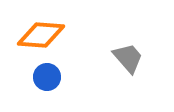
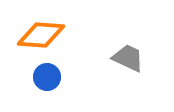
gray trapezoid: rotated 24 degrees counterclockwise
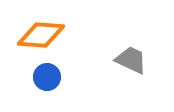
gray trapezoid: moved 3 px right, 2 px down
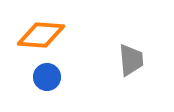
gray trapezoid: rotated 60 degrees clockwise
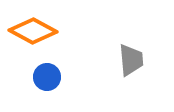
orange diamond: moved 8 px left, 4 px up; rotated 24 degrees clockwise
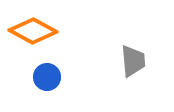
gray trapezoid: moved 2 px right, 1 px down
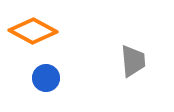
blue circle: moved 1 px left, 1 px down
